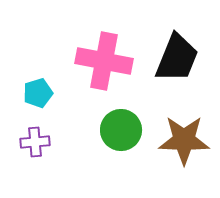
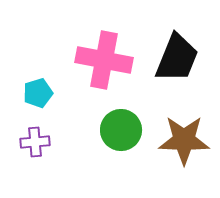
pink cross: moved 1 px up
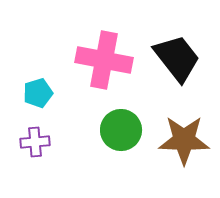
black trapezoid: rotated 60 degrees counterclockwise
